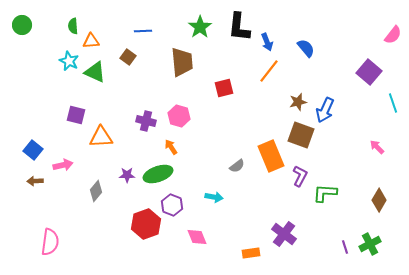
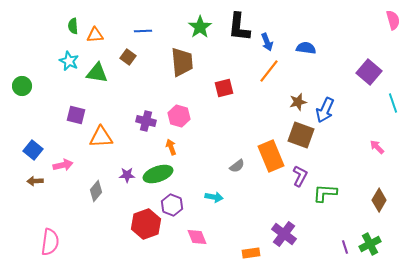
green circle at (22, 25): moved 61 px down
pink semicircle at (393, 35): moved 15 px up; rotated 54 degrees counterclockwise
orange triangle at (91, 41): moved 4 px right, 6 px up
blue semicircle at (306, 48): rotated 42 degrees counterclockwise
green triangle at (95, 72): moved 2 px right, 1 px down; rotated 15 degrees counterclockwise
orange arrow at (171, 147): rotated 14 degrees clockwise
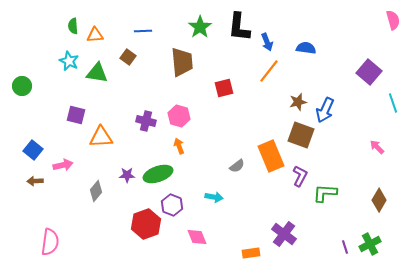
orange arrow at (171, 147): moved 8 px right, 1 px up
